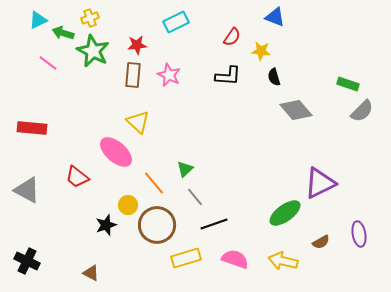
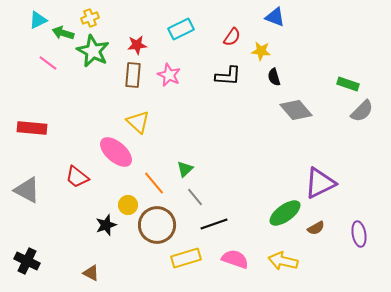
cyan rectangle: moved 5 px right, 7 px down
brown semicircle: moved 5 px left, 14 px up
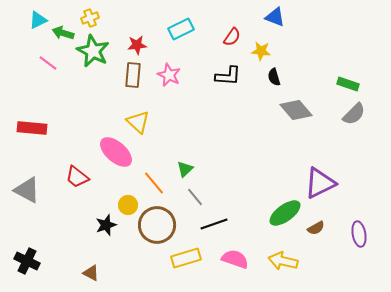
gray semicircle: moved 8 px left, 3 px down
